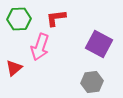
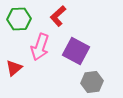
red L-shape: moved 2 px right, 2 px up; rotated 35 degrees counterclockwise
purple square: moved 23 px left, 7 px down
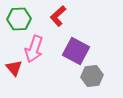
pink arrow: moved 6 px left, 2 px down
red triangle: rotated 30 degrees counterclockwise
gray hexagon: moved 6 px up
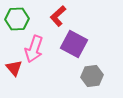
green hexagon: moved 2 px left
purple square: moved 2 px left, 7 px up
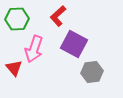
gray hexagon: moved 4 px up
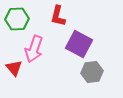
red L-shape: rotated 35 degrees counterclockwise
purple square: moved 5 px right
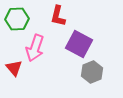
pink arrow: moved 1 px right, 1 px up
gray hexagon: rotated 15 degrees counterclockwise
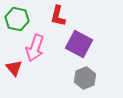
green hexagon: rotated 15 degrees clockwise
gray hexagon: moved 7 px left, 6 px down
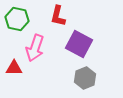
red triangle: rotated 48 degrees counterclockwise
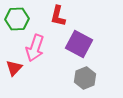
green hexagon: rotated 15 degrees counterclockwise
red triangle: rotated 48 degrees counterclockwise
